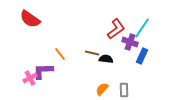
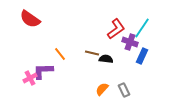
gray rectangle: rotated 24 degrees counterclockwise
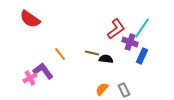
purple L-shape: rotated 55 degrees clockwise
